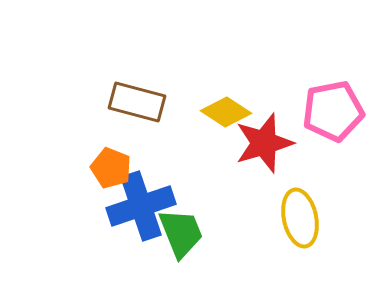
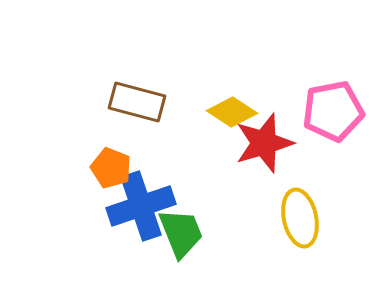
yellow diamond: moved 6 px right
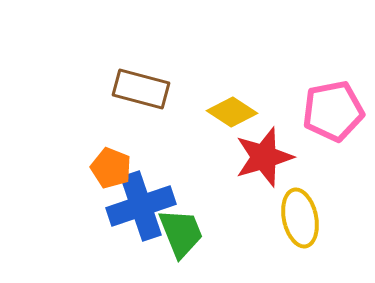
brown rectangle: moved 4 px right, 13 px up
red star: moved 14 px down
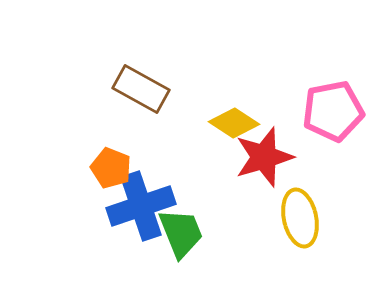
brown rectangle: rotated 14 degrees clockwise
yellow diamond: moved 2 px right, 11 px down
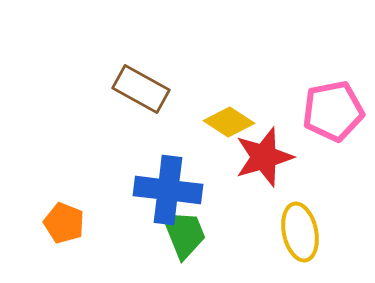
yellow diamond: moved 5 px left, 1 px up
orange pentagon: moved 47 px left, 55 px down
blue cross: moved 27 px right, 16 px up; rotated 26 degrees clockwise
yellow ellipse: moved 14 px down
green trapezoid: moved 3 px right, 1 px down
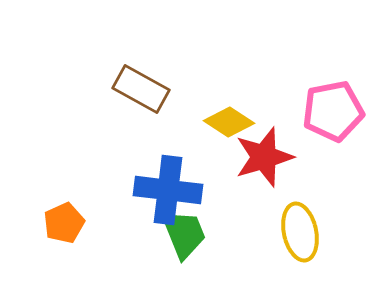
orange pentagon: rotated 27 degrees clockwise
